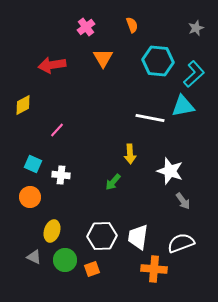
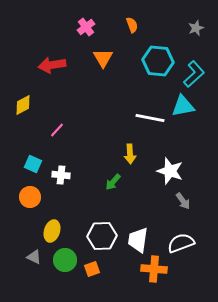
white trapezoid: moved 3 px down
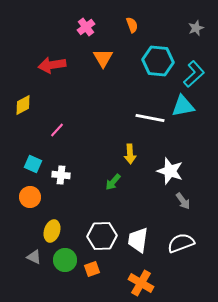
orange cross: moved 13 px left, 14 px down; rotated 25 degrees clockwise
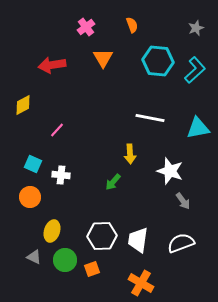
cyan L-shape: moved 1 px right, 4 px up
cyan triangle: moved 15 px right, 22 px down
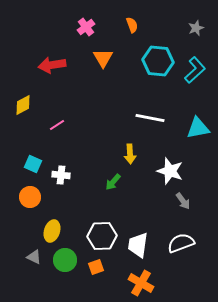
pink line: moved 5 px up; rotated 14 degrees clockwise
white trapezoid: moved 5 px down
orange square: moved 4 px right, 2 px up
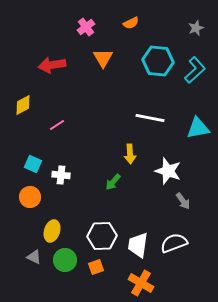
orange semicircle: moved 1 px left, 2 px up; rotated 84 degrees clockwise
white star: moved 2 px left
white semicircle: moved 7 px left
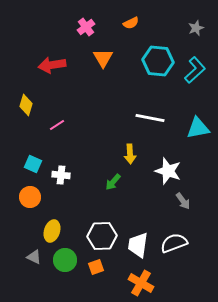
yellow diamond: moved 3 px right; rotated 45 degrees counterclockwise
